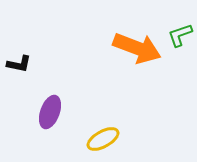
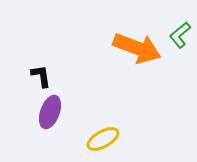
green L-shape: rotated 20 degrees counterclockwise
black L-shape: moved 22 px right, 12 px down; rotated 110 degrees counterclockwise
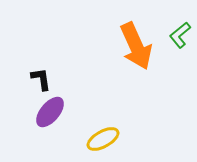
orange arrow: moved 1 px left, 2 px up; rotated 45 degrees clockwise
black L-shape: moved 3 px down
purple ellipse: rotated 20 degrees clockwise
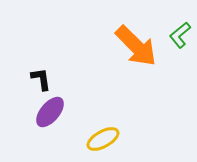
orange arrow: rotated 21 degrees counterclockwise
